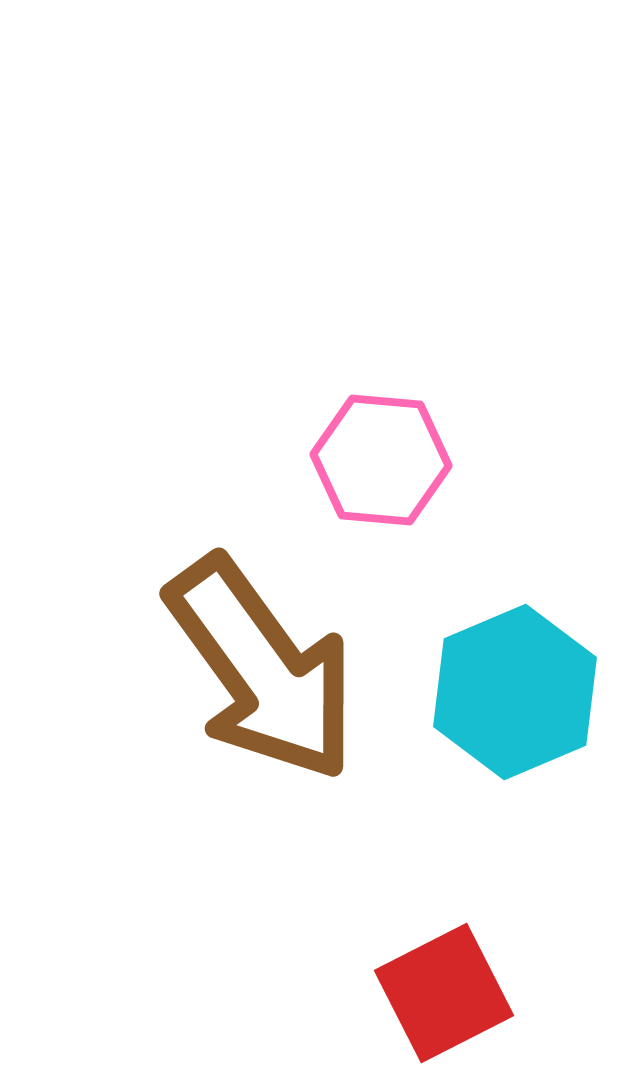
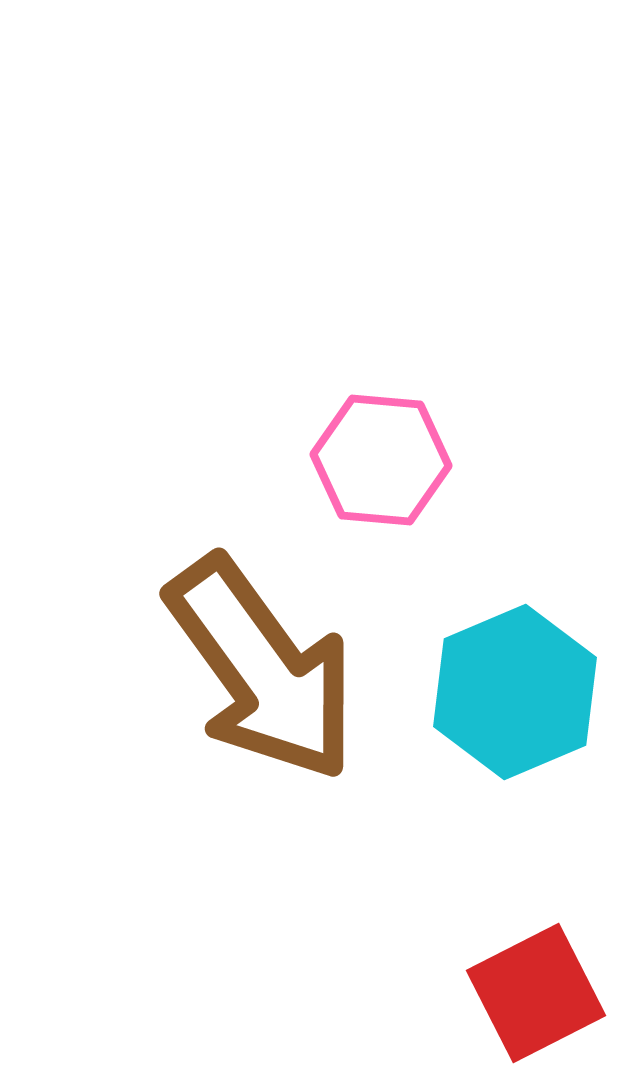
red square: moved 92 px right
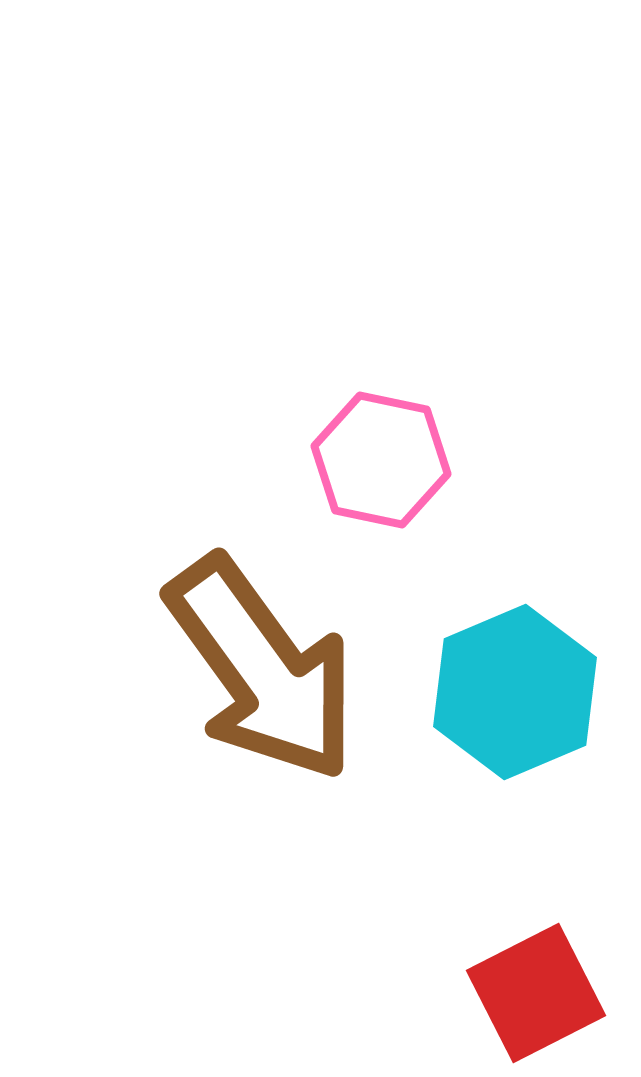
pink hexagon: rotated 7 degrees clockwise
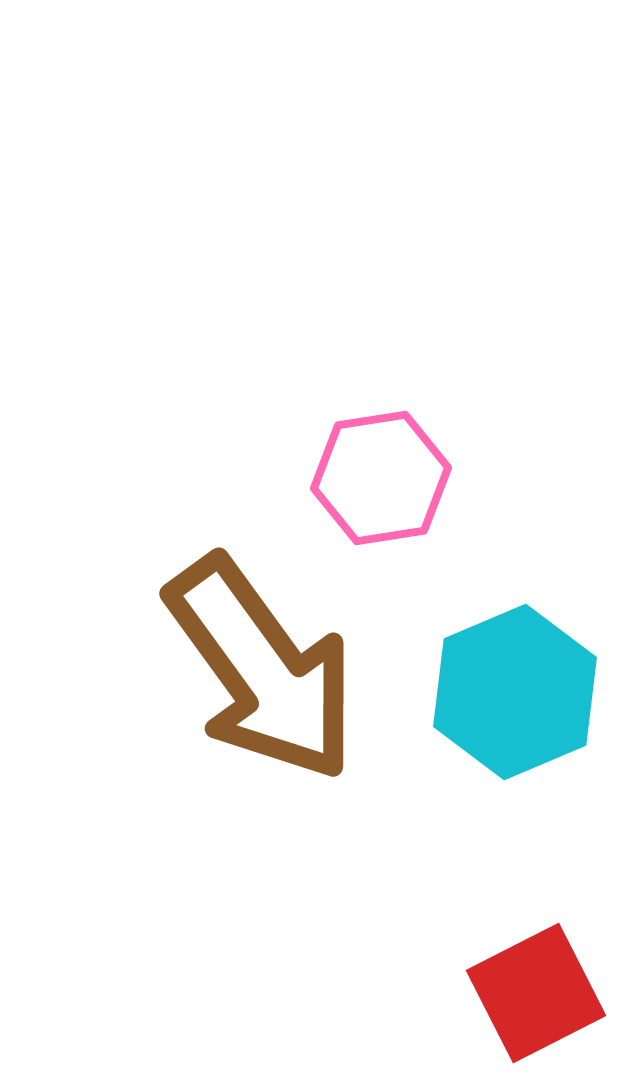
pink hexagon: moved 18 px down; rotated 21 degrees counterclockwise
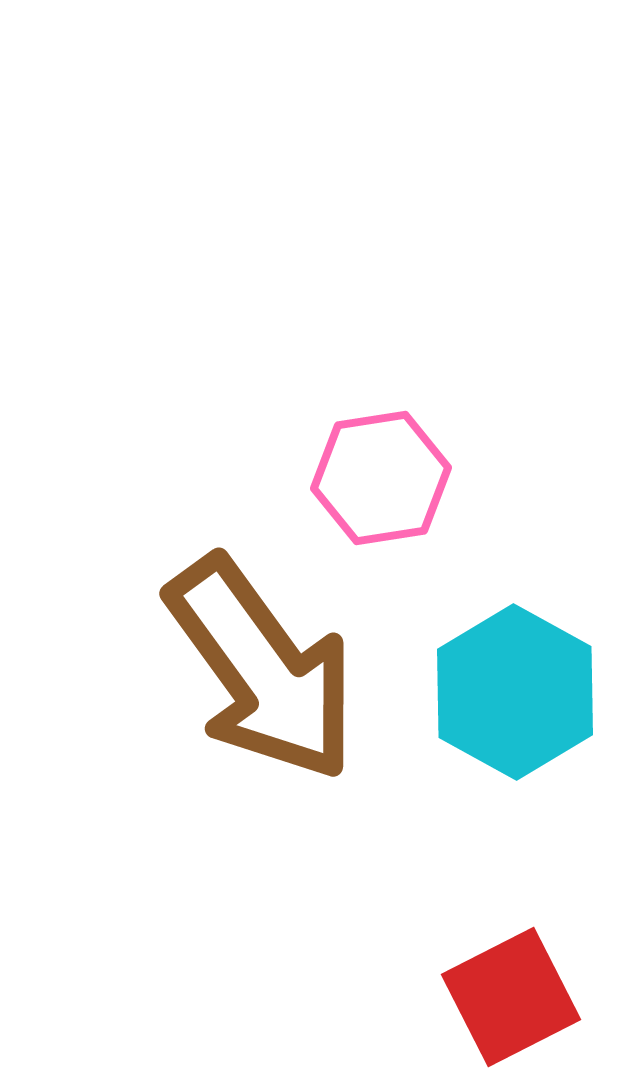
cyan hexagon: rotated 8 degrees counterclockwise
red square: moved 25 px left, 4 px down
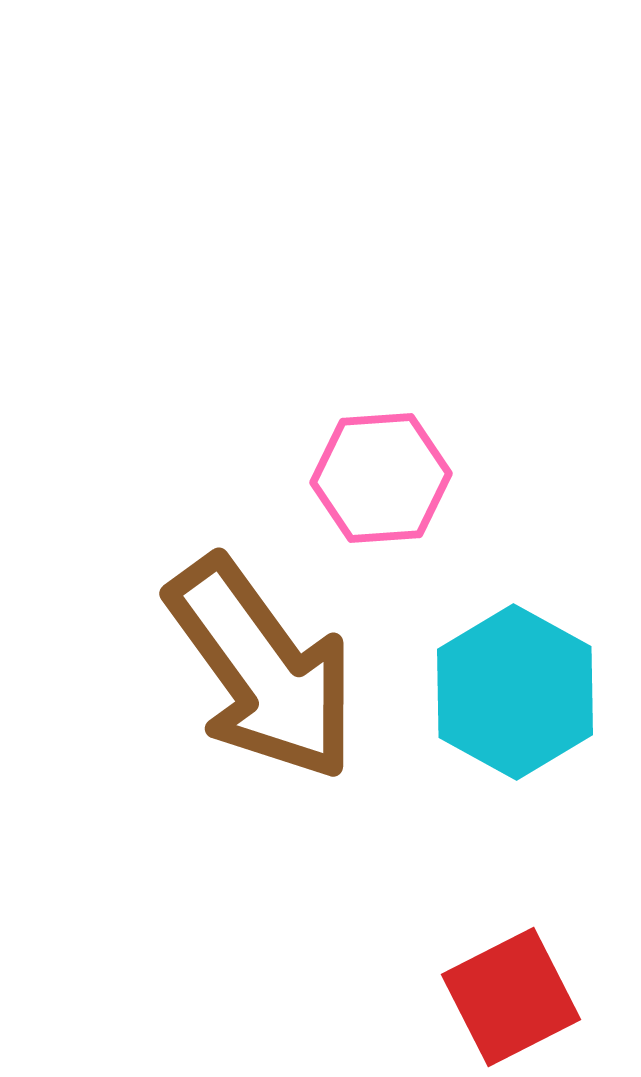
pink hexagon: rotated 5 degrees clockwise
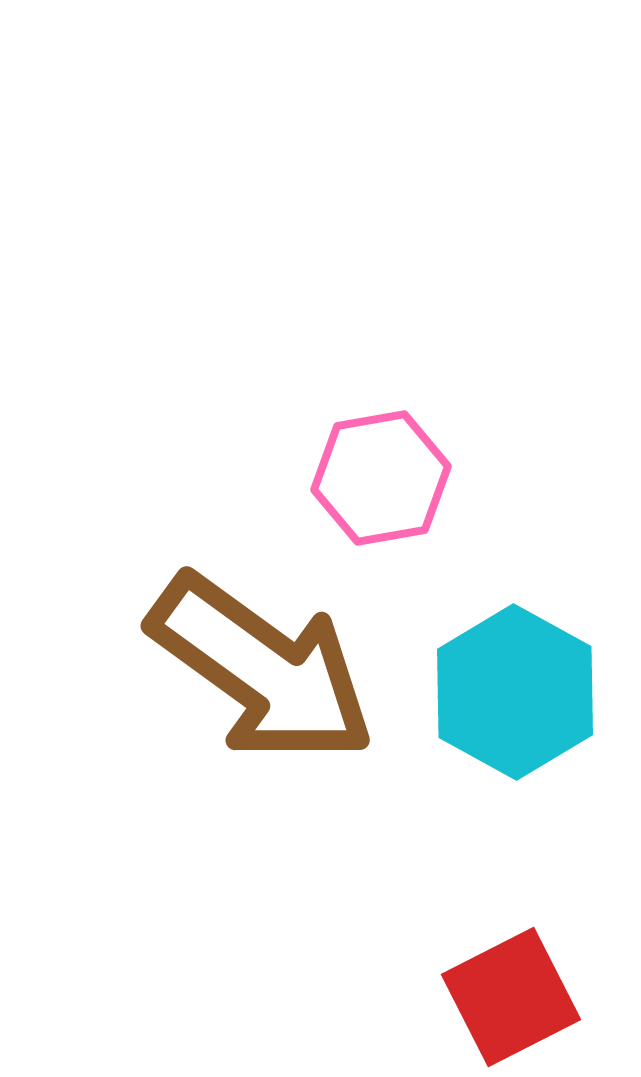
pink hexagon: rotated 6 degrees counterclockwise
brown arrow: rotated 18 degrees counterclockwise
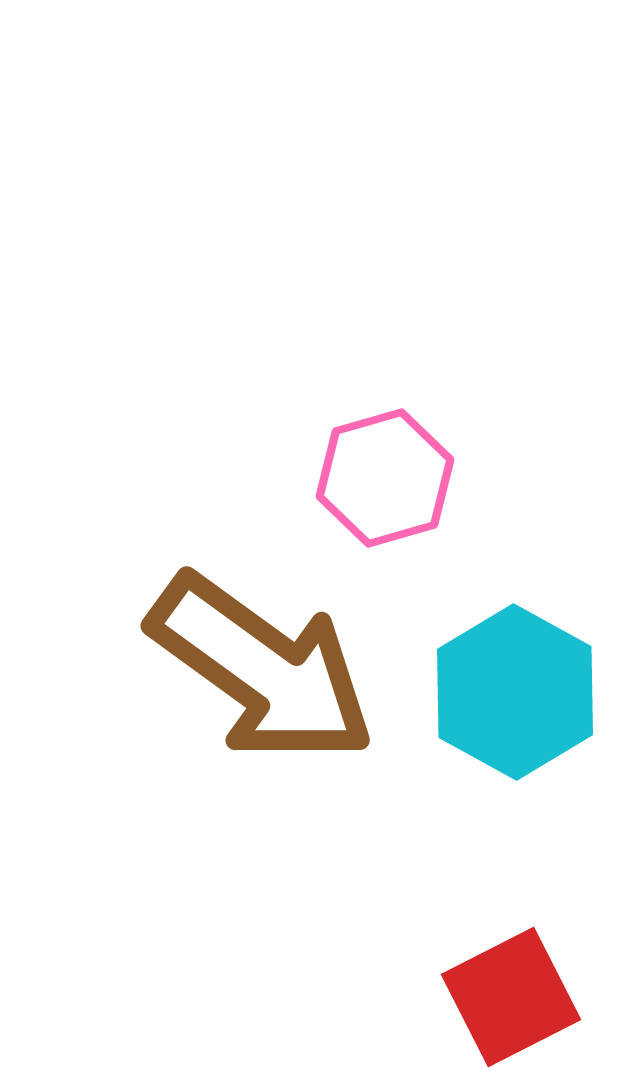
pink hexagon: moved 4 px right; rotated 6 degrees counterclockwise
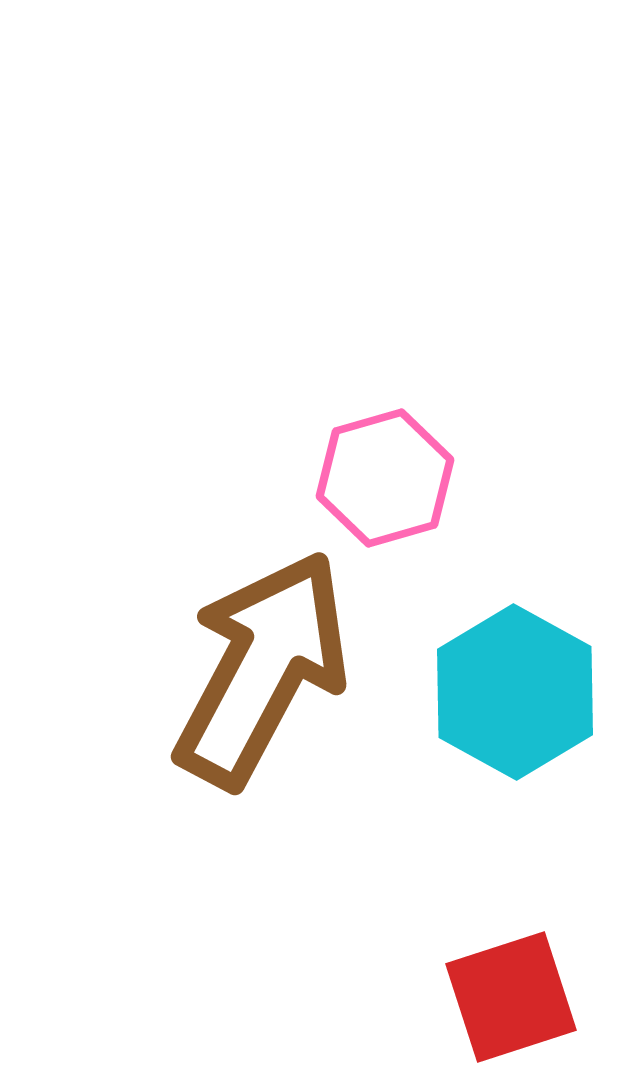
brown arrow: rotated 98 degrees counterclockwise
red square: rotated 9 degrees clockwise
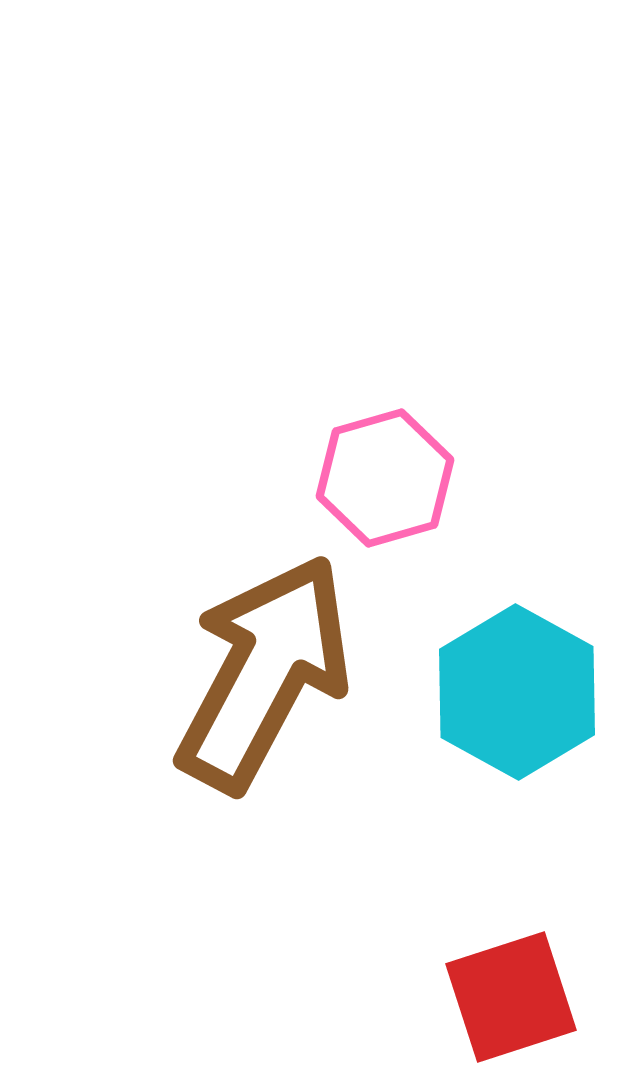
brown arrow: moved 2 px right, 4 px down
cyan hexagon: moved 2 px right
